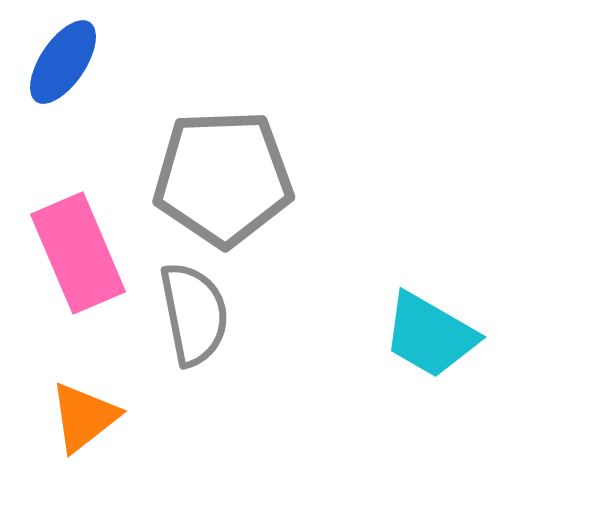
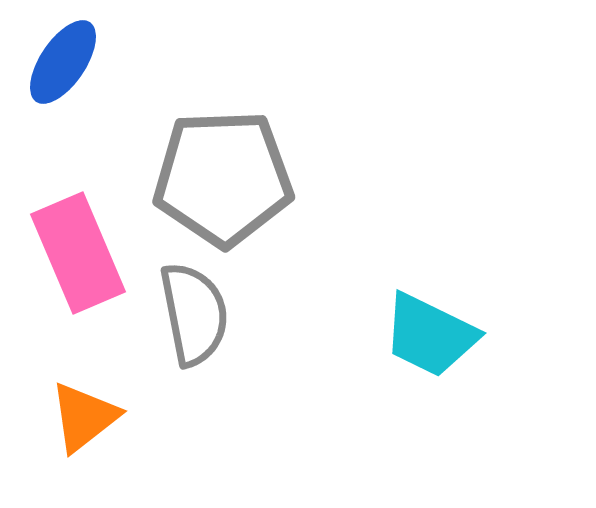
cyan trapezoid: rotated 4 degrees counterclockwise
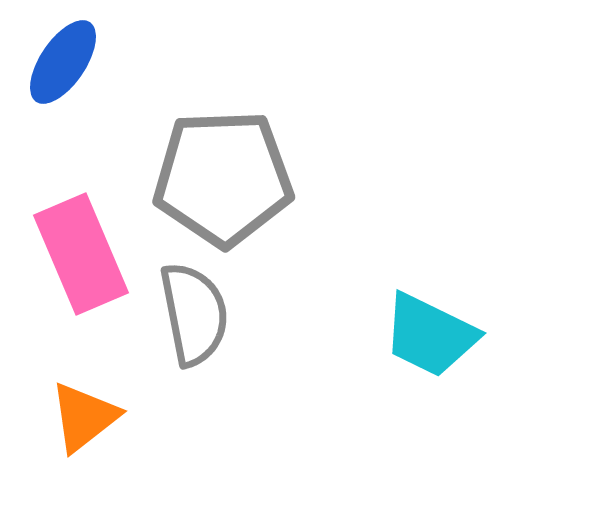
pink rectangle: moved 3 px right, 1 px down
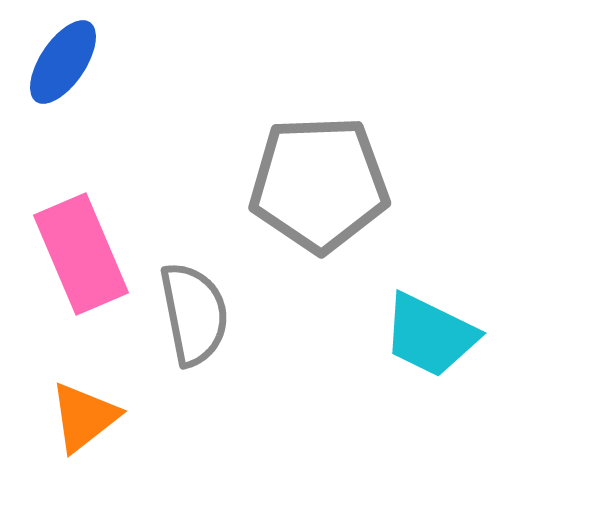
gray pentagon: moved 96 px right, 6 px down
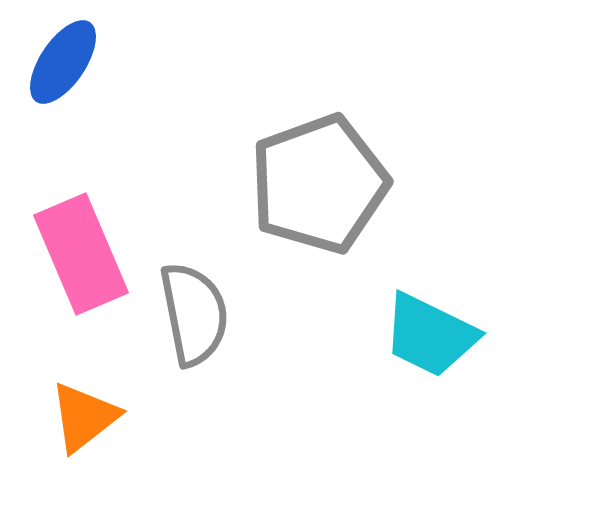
gray pentagon: rotated 18 degrees counterclockwise
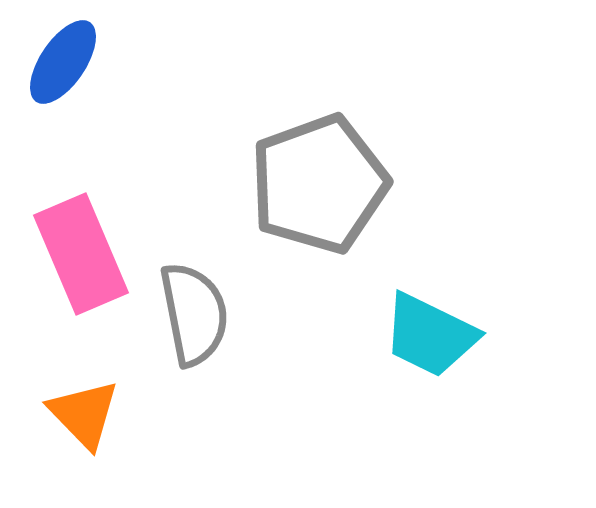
orange triangle: moved 3 px up; rotated 36 degrees counterclockwise
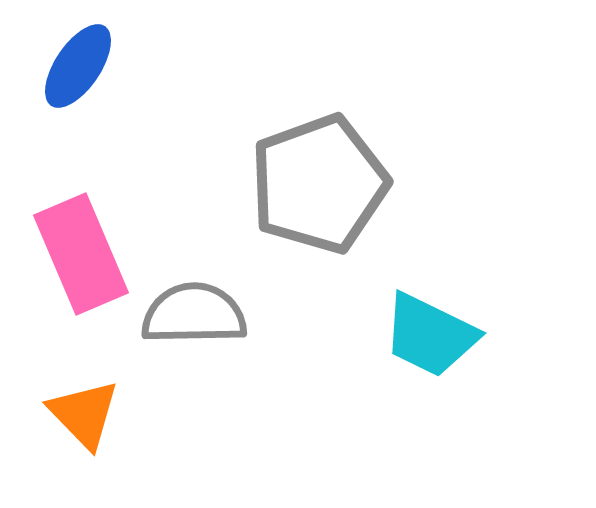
blue ellipse: moved 15 px right, 4 px down
gray semicircle: rotated 80 degrees counterclockwise
